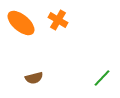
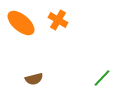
brown semicircle: moved 1 px down
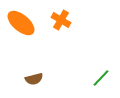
orange cross: moved 3 px right
green line: moved 1 px left
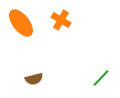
orange ellipse: rotated 12 degrees clockwise
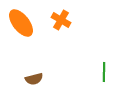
green line: moved 3 px right, 6 px up; rotated 42 degrees counterclockwise
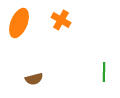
orange ellipse: moved 2 px left; rotated 60 degrees clockwise
